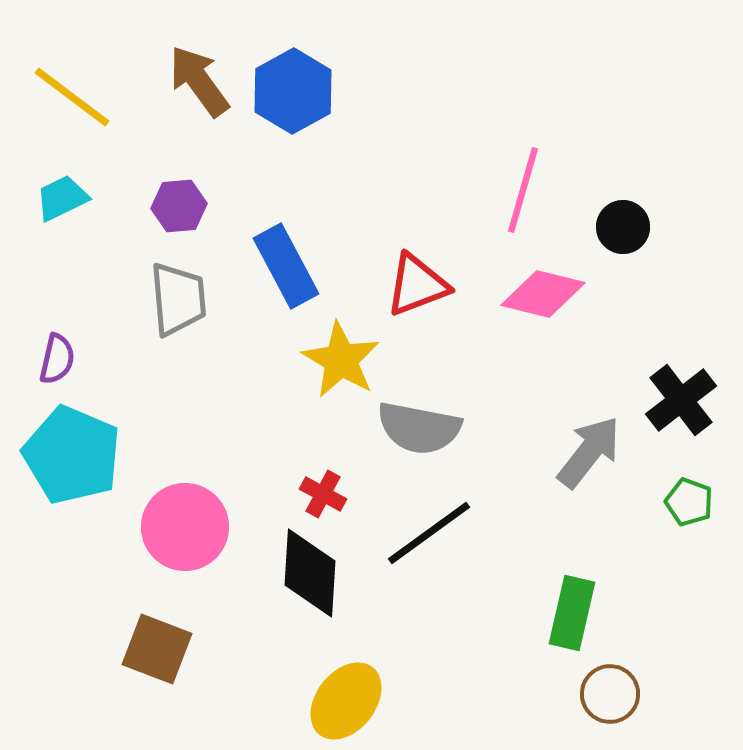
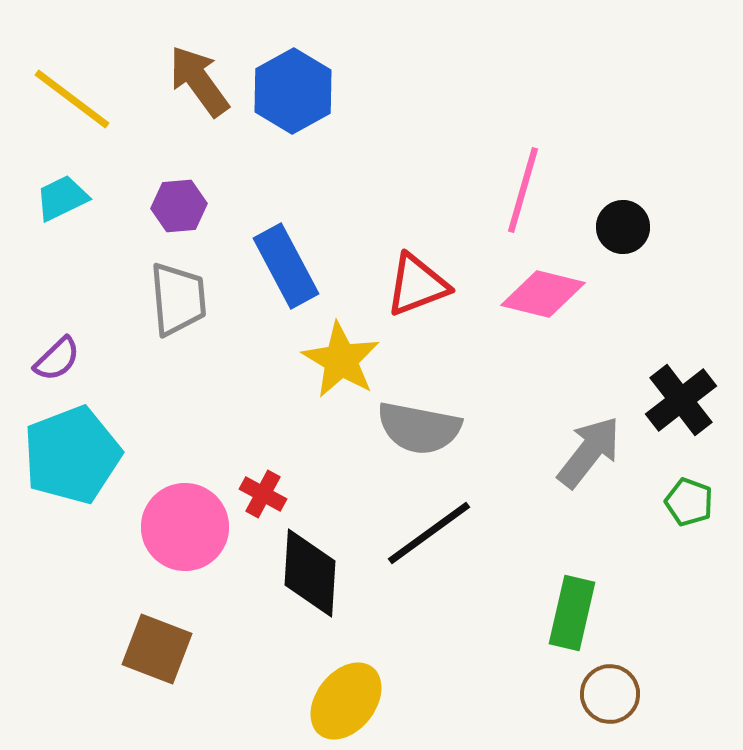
yellow line: moved 2 px down
purple semicircle: rotated 33 degrees clockwise
cyan pentagon: rotated 28 degrees clockwise
red cross: moved 60 px left
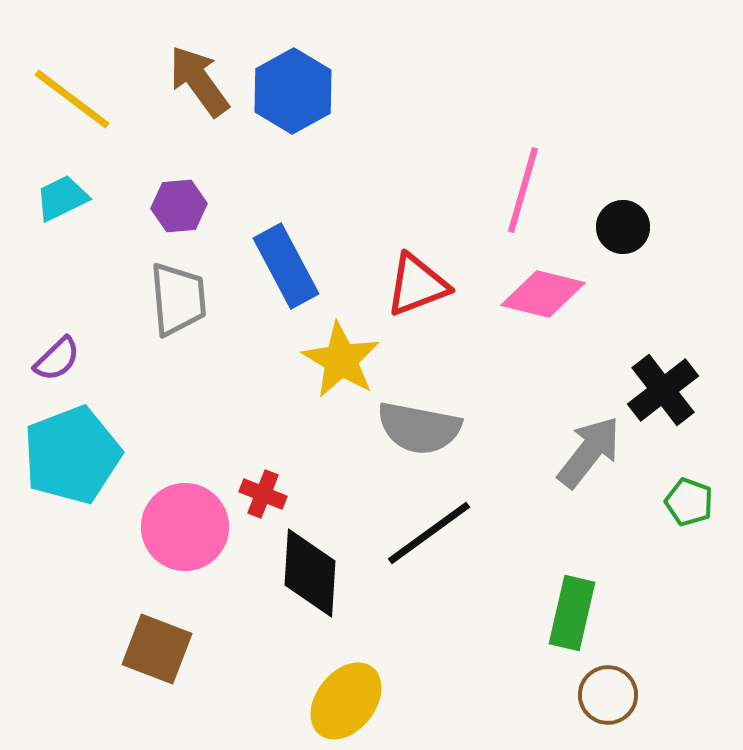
black cross: moved 18 px left, 10 px up
red cross: rotated 6 degrees counterclockwise
brown circle: moved 2 px left, 1 px down
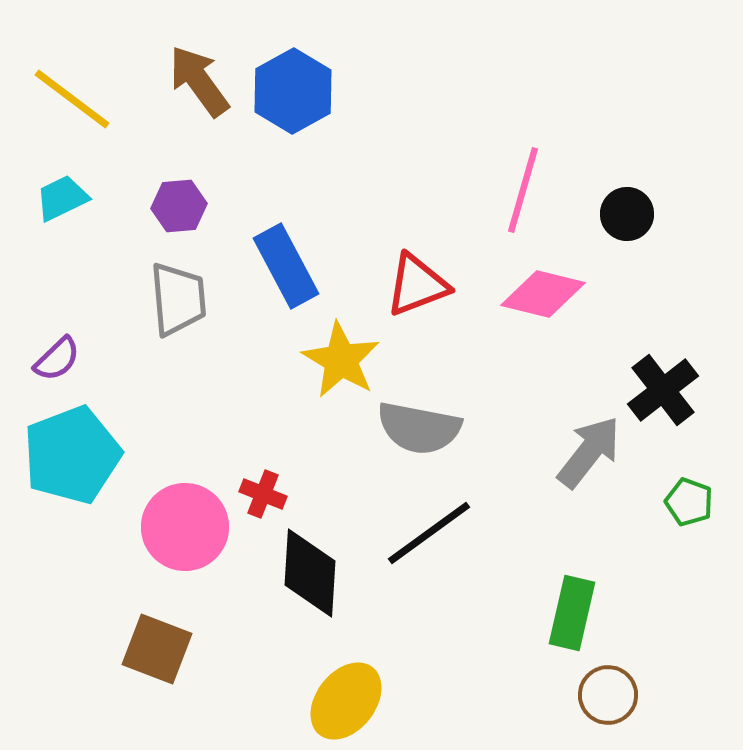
black circle: moved 4 px right, 13 px up
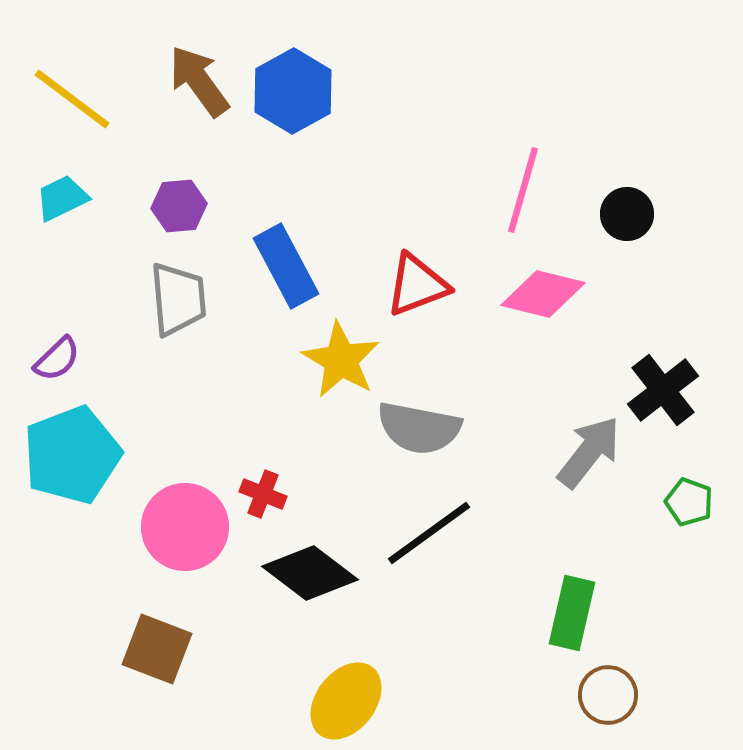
black diamond: rotated 56 degrees counterclockwise
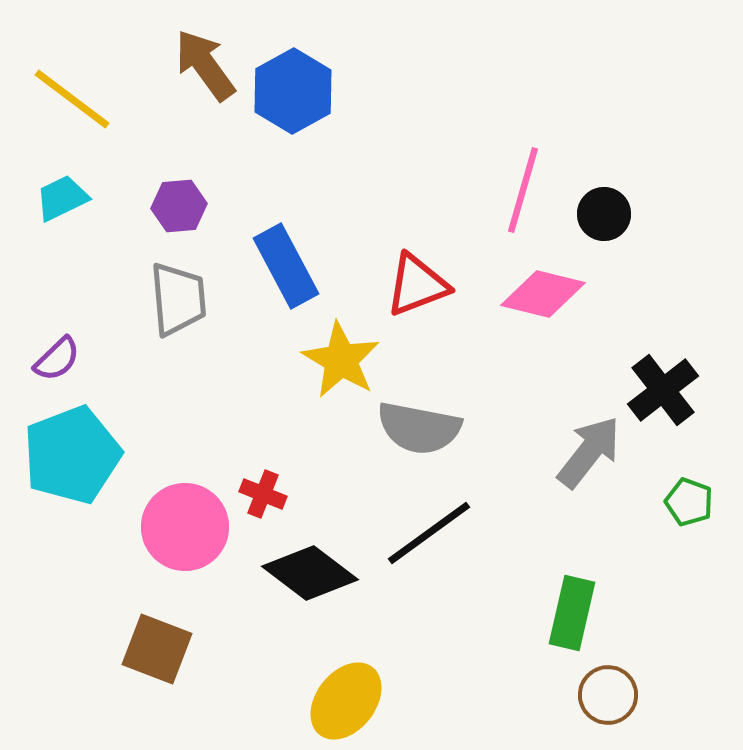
brown arrow: moved 6 px right, 16 px up
black circle: moved 23 px left
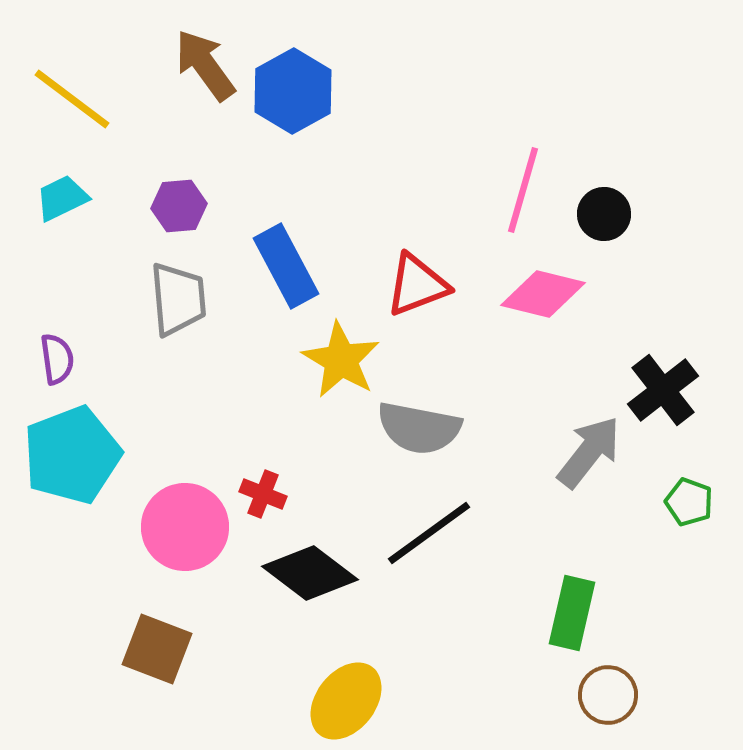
purple semicircle: rotated 54 degrees counterclockwise
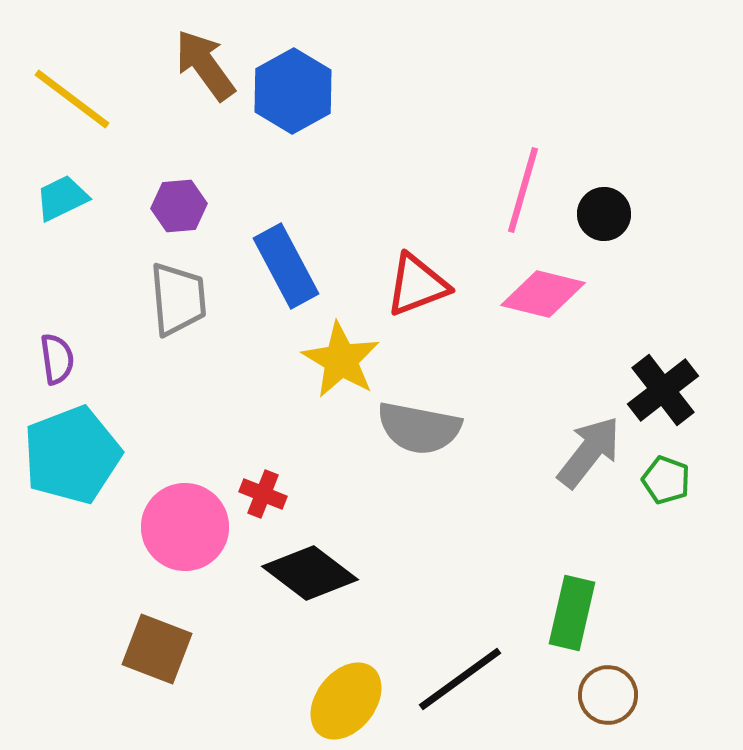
green pentagon: moved 23 px left, 22 px up
black line: moved 31 px right, 146 px down
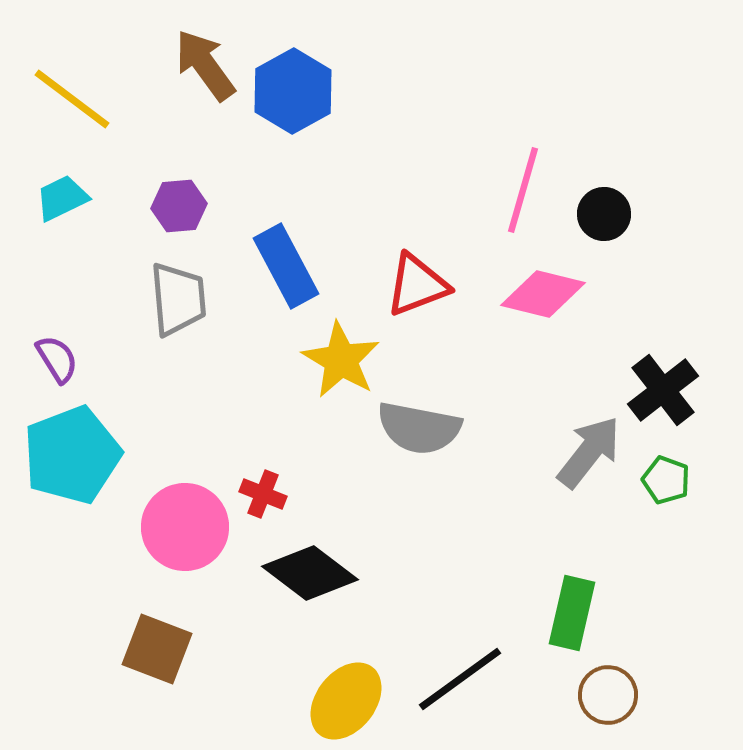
purple semicircle: rotated 24 degrees counterclockwise
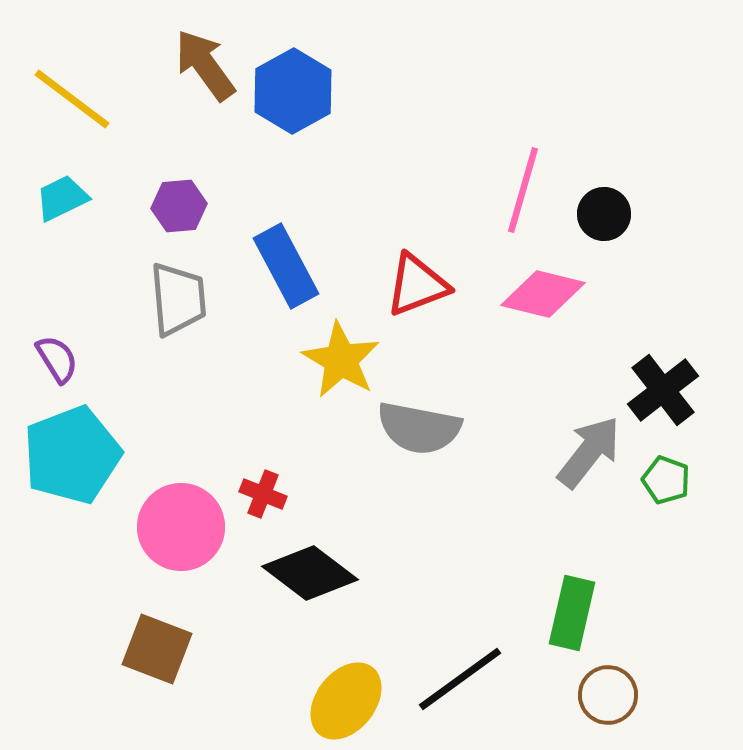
pink circle: moved 4 px left
